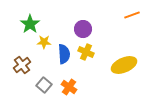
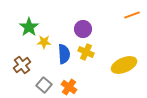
green star: moved 1 px left, 3 px down
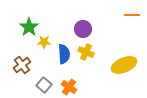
orange line: rotated 21 degrees clockwise
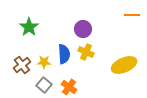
yellow star: moved 20 px down
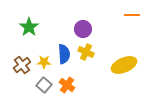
orange cross: moved 2 px left, 2 px up
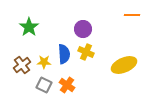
gray square: rotated 14 degrees counterclockwise
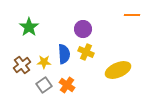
yellow ellipse: moved 6 px left, 5 px down
gray square: rotated 28 degrees clockwise
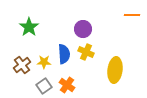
yellow ellipse: moved 3 px left; rotated 60 degrees counterclockwise
gray square: moved 1 px down
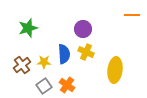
green star: moved 1 px left, 1 px down; rotated 18 degrees clockwise
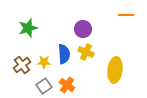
orange line: moved 6 px left
